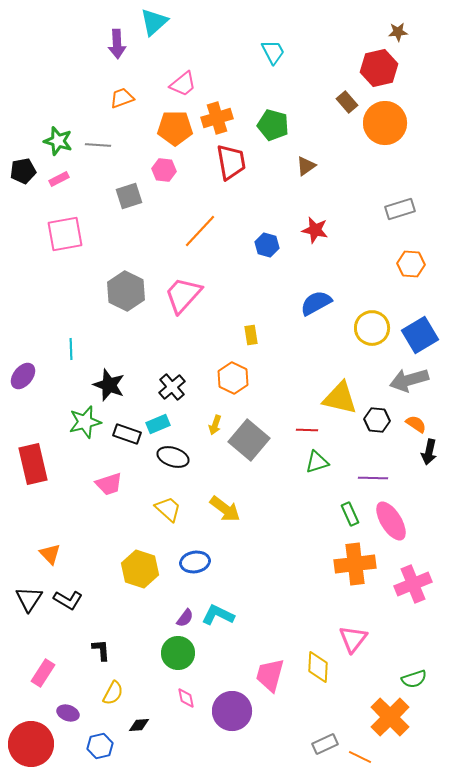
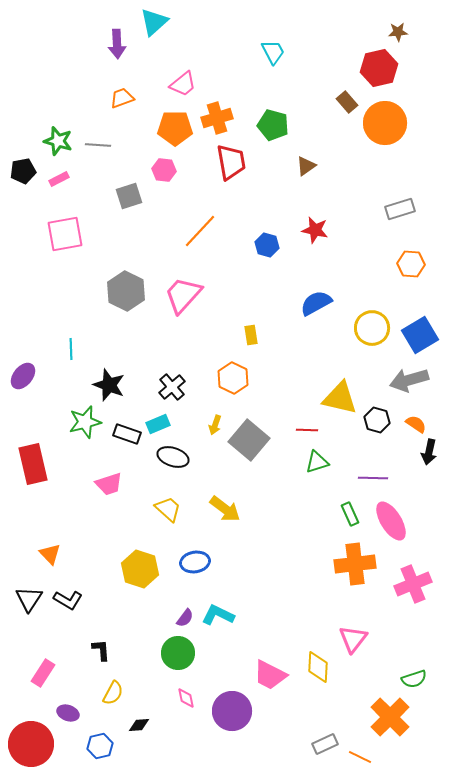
black hexagon at (377, 420): rotated 10 degrees clockwise
pink trapezoid at (270, 675): rotated 78 degrees counterclockwise
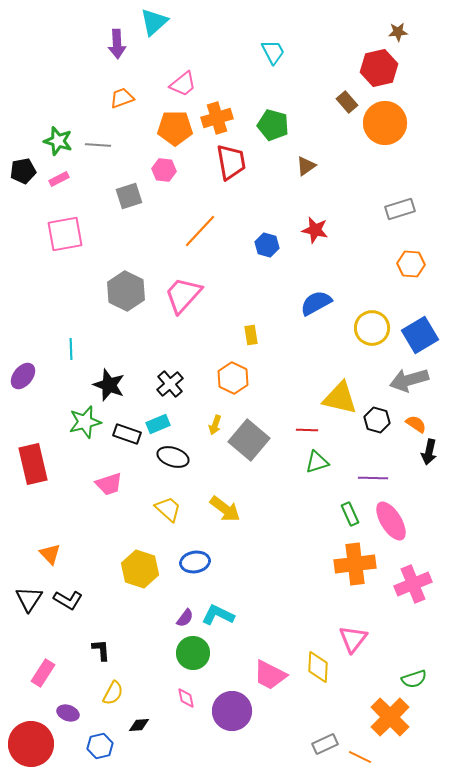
black cross at (172, 387): moved 2 px left, 3 px up
green circle at (178, 653): moved 15 px right
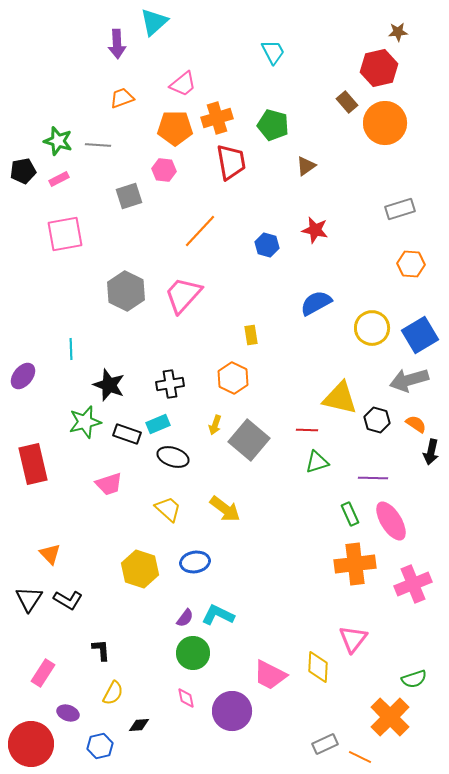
black cross at (170, 384): rotated 32 degrees clockwise
black arrow at (429, 452): moved 2 px right
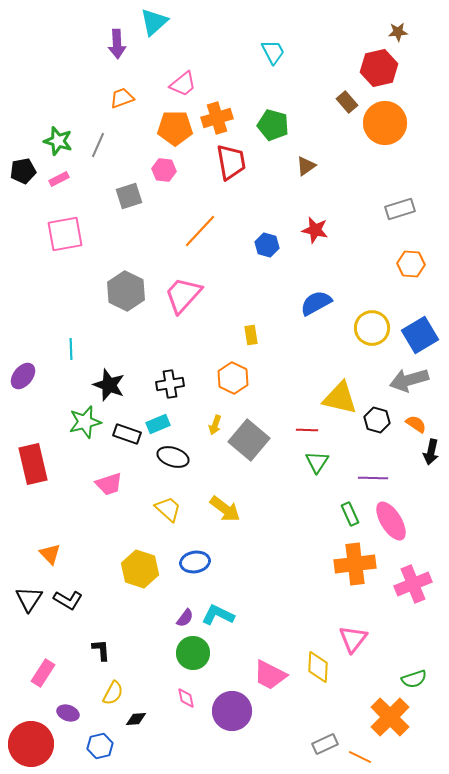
gray line at (98, 145): rotated 70 degrees counterclockwise
green triangle at (317, 462): rotated 40 degrees counterclockwise
black diamond at (139, 725): moved 3 px left, 6 px up
